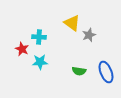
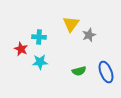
yellow triangle: moved 1 px left, 1 px down; rotated 30 degrees clockwise
red star: moved 1 px left
green semicircle: rotated 24 degrees counterclockwise
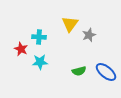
yellow triangle: moved 1 px left
blue ellipse: rotated 30 degrees counterclockwise
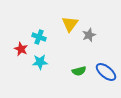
cyan cross: rotated 16 degrees clockwise
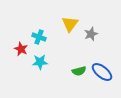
gray star: moved 2 px right, 1 px up
blue ellipse: moved 4 px left
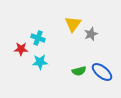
yellow triangle: moved 3 px right
cyan cross: moved 1 px left, 1 px down
red star: rotated 24 degrees counterclockwise
